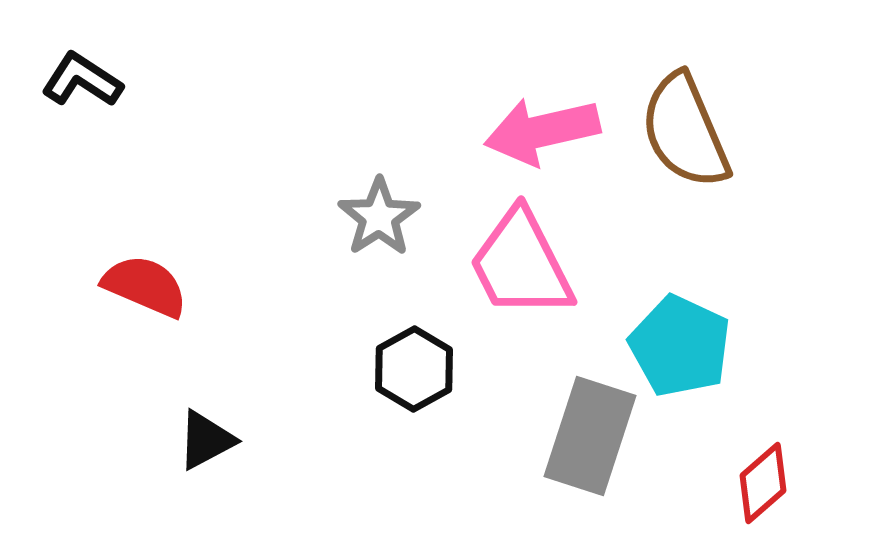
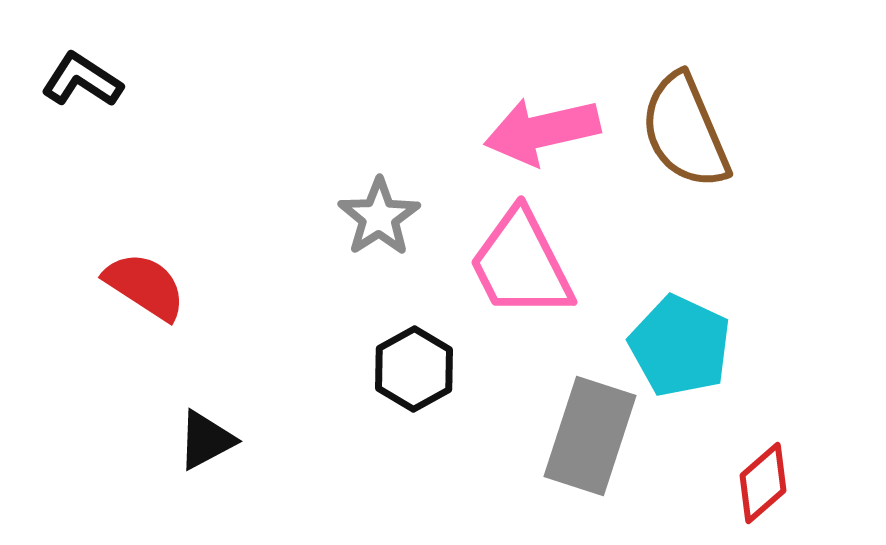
red semicircle: rotated 10 degrees clockwise
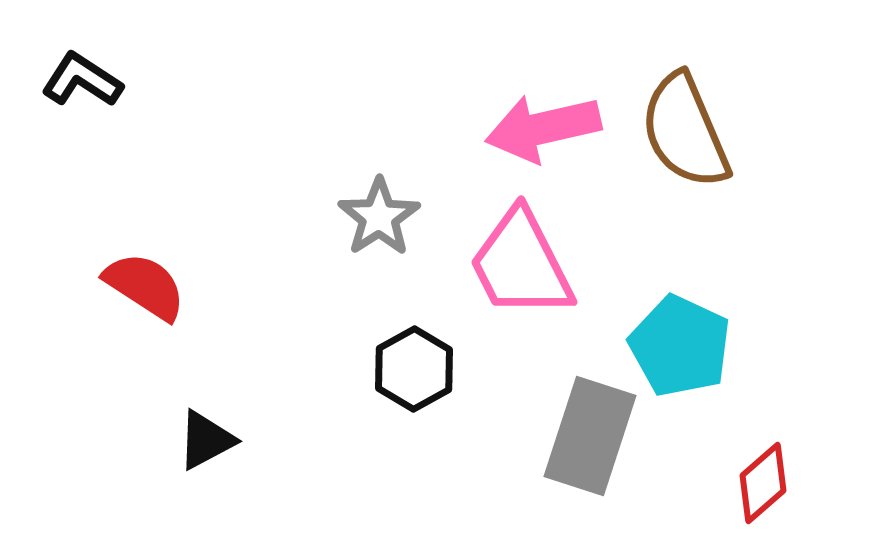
pink arrow: moved 1 px right, 3 px up
